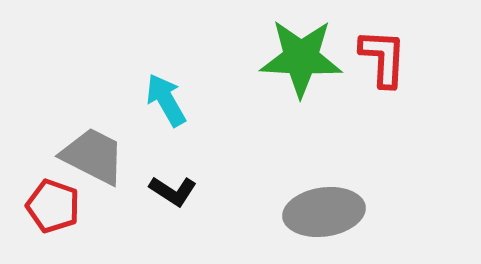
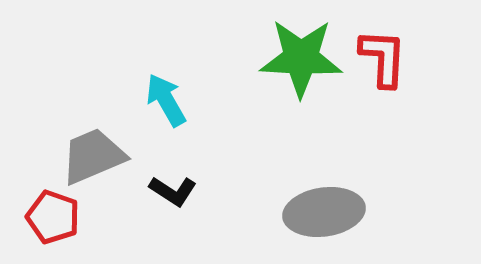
gray trapezoid: rotated 50 degrees counterclockwise
red pentagon: moved 11 px down
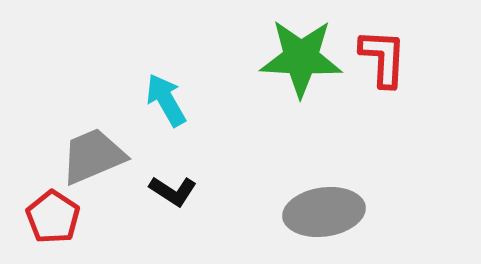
red pentagon: rotated 14 degrees clockwise
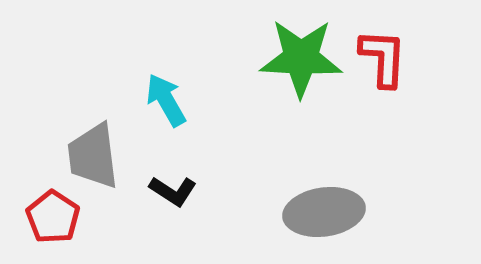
gray trapezoid: rotated 74 degrees counterclockwise
